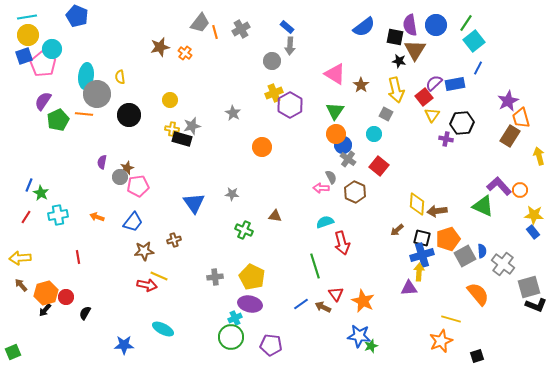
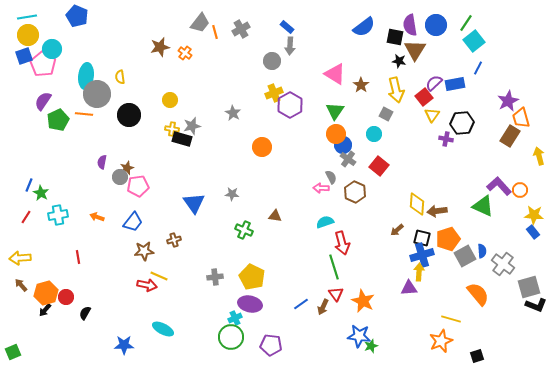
green line at (315, 266): moved 19 px right, 1 px down
brown arrow at (323, 307): rotated 91 degrees counterclockwise
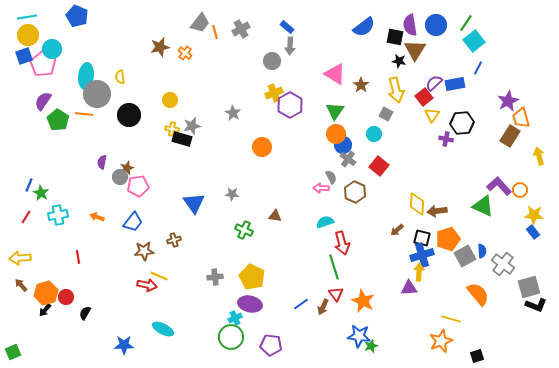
green pentagon at (58, 120): rotated 15 degrees counterclockwise
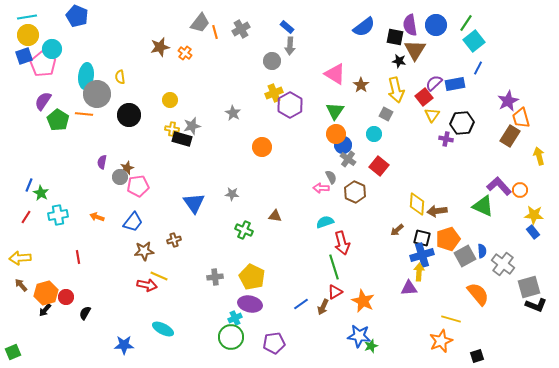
red triangle at (336, 294): moved 1 px left, 2 px up; rotated 35 degrees clockwise
purple pentagon at (271, 345): moved 3 px right, 2 px up; rotated 15 degrees counterclockwise
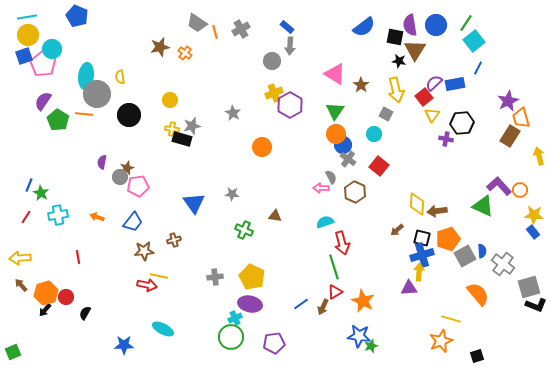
gray trapezoid at (200, 23): moved 3 px left; rotated 85 degrees clockwise
yellow line at (159, 276): rotated 12 degrees counterclockwise
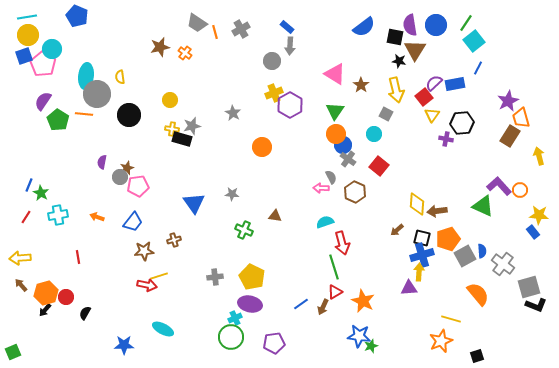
yellow star at (534, 215): moved 5 px right
yellow line at (159, 276): rotated 30 degrees counterclockwise
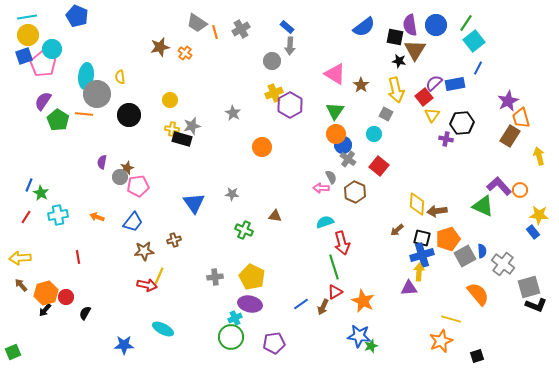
yellow line at (159, 276): rotated 48 degrees counterclockwise
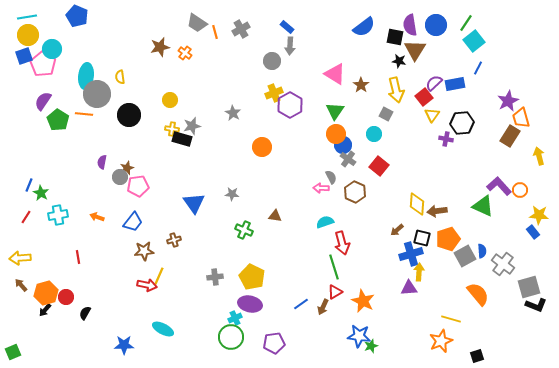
blue cross at (422, 255): moved 11 px left, 1 px up
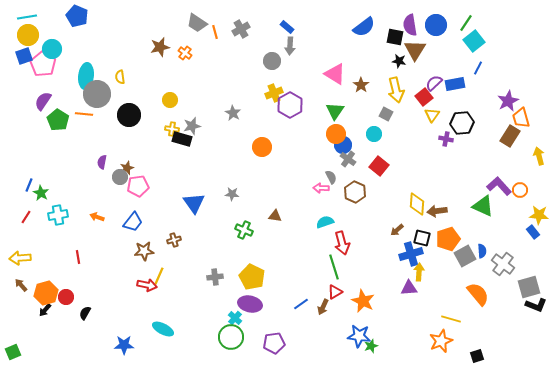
cyan cross at (235, 318): rotated 24 degrees counterclockwise
